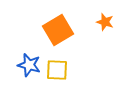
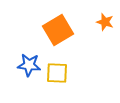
blue star: rotated 10 degrees counterclockwise
yellow square: moved 3 px down
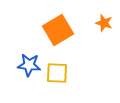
orange star: moved 1 px left, 1 px down
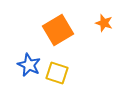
blue star: rotated 20 degrees clockwise
yellow square: rotated 15 degrees clockwise
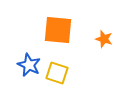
orange star: moved 16 px down
orange square: rotated 36 degrees clockwise
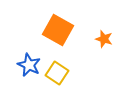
orange square: rotated 24 degrees clockwise
yellow square: rotated 15 degrees clockwise
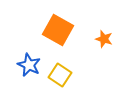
yellow square: moved 3 px right, 2 px down
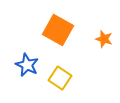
blue star: moved 2 px left
yellow square: moved 3 px down
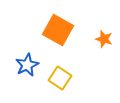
blue star: rotated 20 degrees clockwise
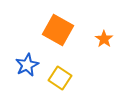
orange star: rotated 18 degrees clockwise
